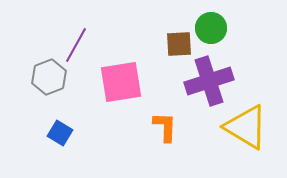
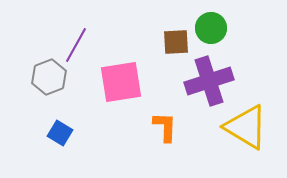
brown square: moved 3 px left, 2 px up
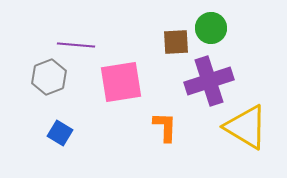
purple line: rotated 66 degrees clockwise
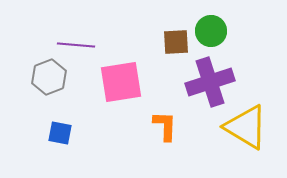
green circle: moved 3 px down
purple cross: moved 1 px right, 1 px down
orange L-shape: moved 1 px up
blue square: rotated 20 degrees counterclockwise
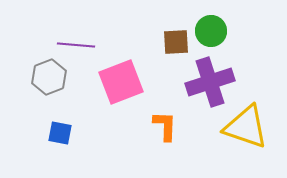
pink square: rotated 12 degrees counterclockwise
yellow triangle: rotated 12 degrees counterclockwise
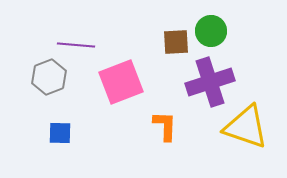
blue square: rotated 10 degrees counterclockwise
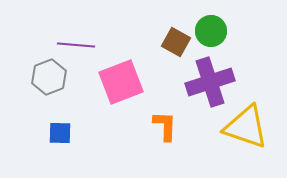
brown square: rotated 32 degrees clockwise
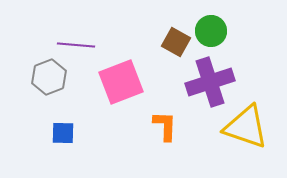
blue square: moved 3 px right
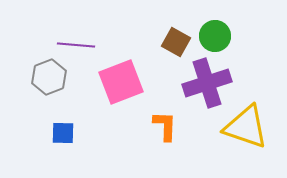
green circle: moved 4 px right, 5 px down
purple cross: moved 3 px left, 1 px down
